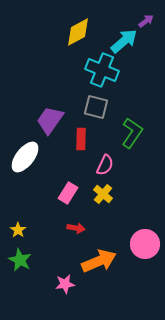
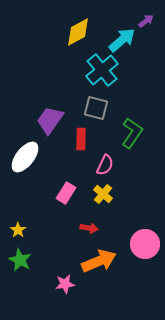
cyan arrow: moved 2 px left, 1 px up
cyan cross: rotated 28 degrees clockwise
gray square: moved 1 px down
pink rectangle: moved 2 px left
red arrow: moved 13 px right
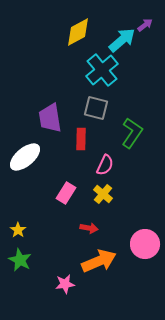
purple arrow: moved 1 px left, 4 px down
purple trapezoid: moved 2 px up; rotated 44 degrees counterclockwise
white ellipse: rotated 12 degrees clockwise
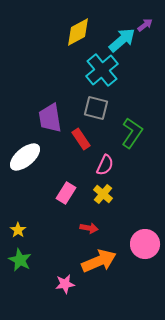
red rectangle: rotated 35 degrees counterclockwise
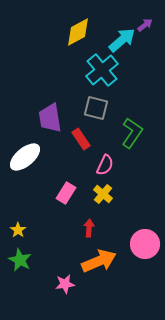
red arrow: rotated 96 degrees counterclockwise
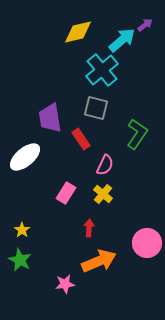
yellow diamond: rotated 16 degrees clockwise
green L-shape: moved 5 px right, 1 px down
yellow star: moved 4 px right
pink circle: moved 2 px right, 1 px up
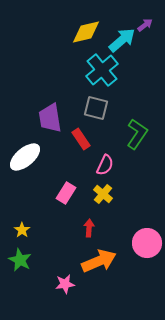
yellow diamond: moved 8 px right
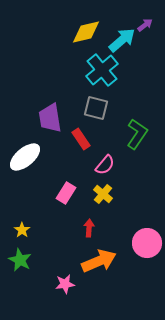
pink semicircle: rotated 15 degrees clockwise
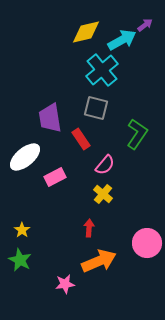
cyan arrow: rotated 12 degrees clockwise
pink rectangle: moved 11 px left, 16 px up; rotated 30 degrees clockwise
